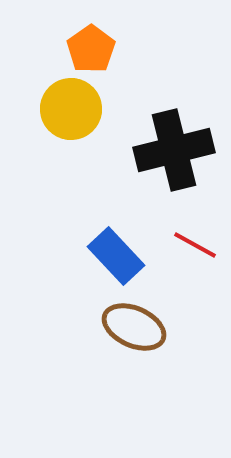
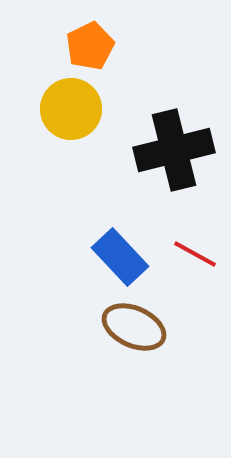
orange pentagon: moved 1 px left, 3 px up; rotated 9 degrees clockwise
red line: moved 9 px down
blue rectangle: moved 4 px right, 1 px down
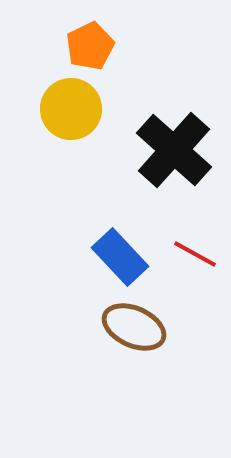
black cross: rotated 34 degrees counterclockwise
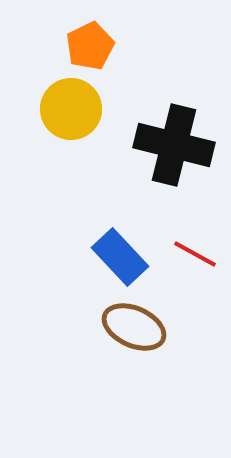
black cross: moved 5 px up; rotated 28 degrees counterclockwise
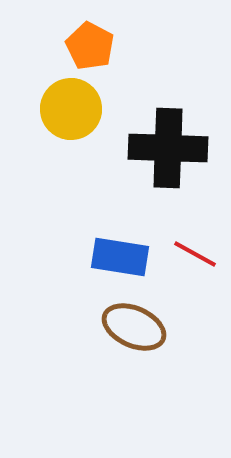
orange pentagon: rotated 18 degrees counterclockwise
black cross: moved 6 px left, 3 px down; rotated 12 degrees counterclockwise
blue rectangle: rotated 38 degrees counterclockwise
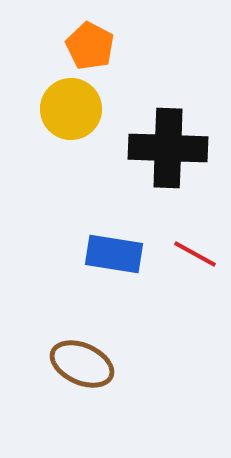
blue rectangle: moved 6 px left, 3 px up
brown ellipse: moved 52 px left, 37 px down
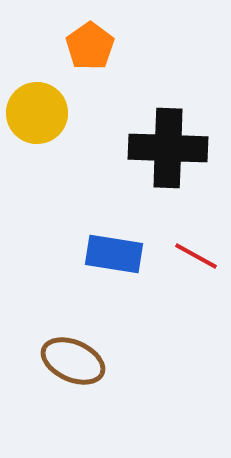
orange pentagon: rotated 9 degrees clockwise
yellow circle: moved 34 px left, 4 px down
red line: moved 1 px right, 2 px down
brown ellipse: moved 9 px left, 3 px up
